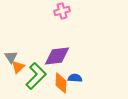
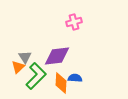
pink cross: moved 12 px right, 11 px down
gray triangle: moved 14 px right
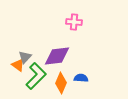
pink cross: rotated 21 degrees clockwise
gray triangle: rotated 16 degrees clockwise
orange triangle: moved 2 px up; rotated 40 degrees counterclockwise
blue semicircle: moved 6 px right
orange diamond: rotated 20 degrees clockwise
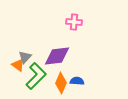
blue semicircle: moved 4 px left, 3 px down
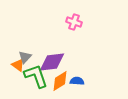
pink cross: rotated 14 degrees clockwise
purple diamond: moved 5 px left, 6 px down
green L-shape: rotated 64 degrees counterclockwise
orange diamond: moved 1 px left, 2 px up; rotated 35 degrees clockwise
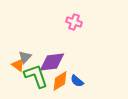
blue semicircle: rotated 144 degrees counterclockwise
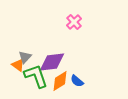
pink cross: rotated 28 degrees clockwise
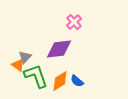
purple diamond: moved 7 px right, 13 px up
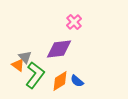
gray triangle: rotated 24 degrees counterclockwise
green L-shape: moved 1 px left, 1 px up; rotated 56 degrees clockwise
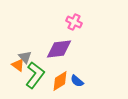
pink cross: rotated 21 degrees counterclockwise
